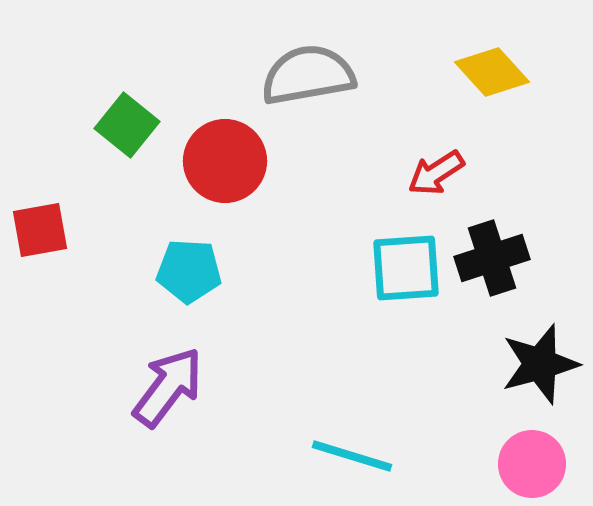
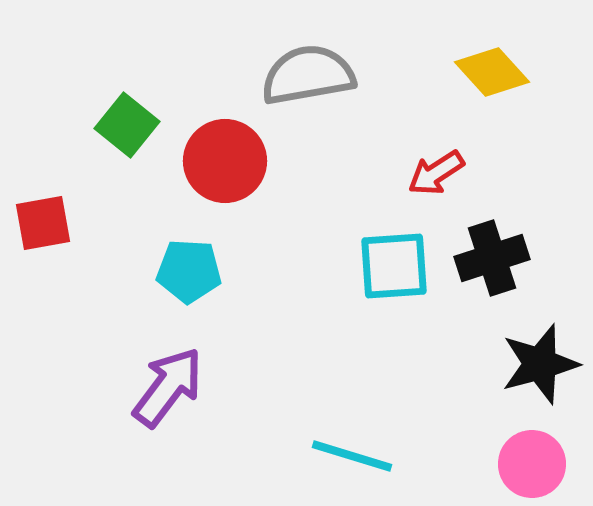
red square: moved 3 px right, 7 px up
cyan square: moved 12 px left, 2 px up
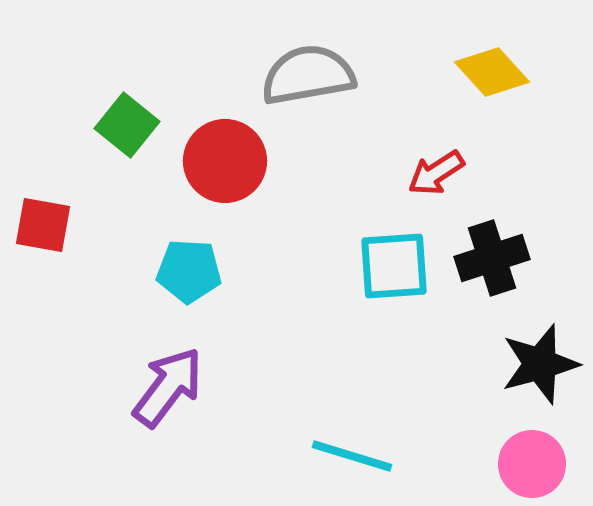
red square: moved 2 px down; rotated 20 degrees clockwise
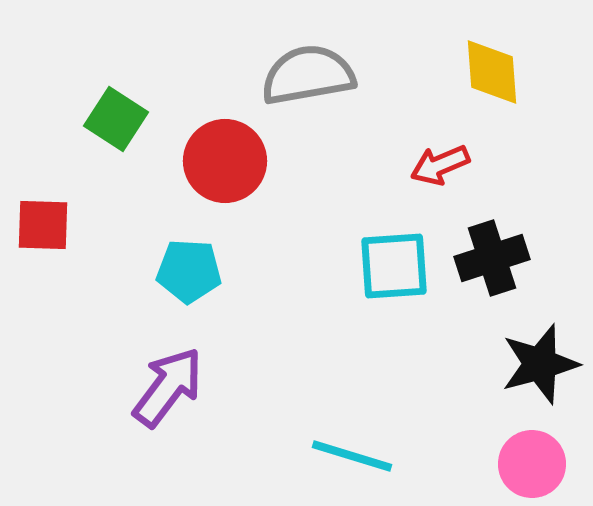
yellow diamond: rotated 38 degrees clockwise
green square: moved 11 px left, 6 px up; rotated 6 degrees counterclockwise
red arrow: moved 4 px right, 8 px up; rotated 10 degrees clockwise
red square: rotated 8 degrees counterclockwise
